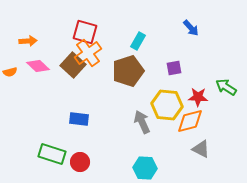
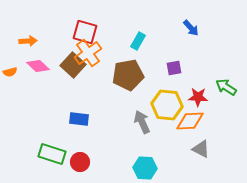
brown pentagon: moved 4 px down; rotated 8 degrees clockwise
orange diamond: rotated 12 degrees clockwise
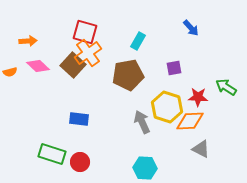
yellow hexagon: moved 2 px down; rotated 12 degrees clockwise
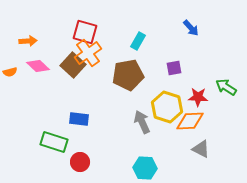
green rectangle: moved 2 px right, 12 px up
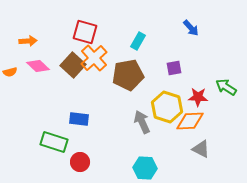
orange cross: moved 6 px right, 5 px down; rotated 8 degrees counterclockwise
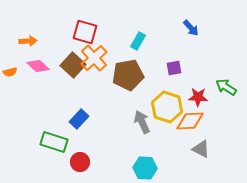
blue rectangle: rotated 54 degrees counterclockwise
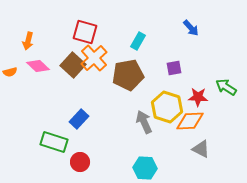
orange arrow: rotated 108 degrees clockwise
gray arrow: moved 2 px right
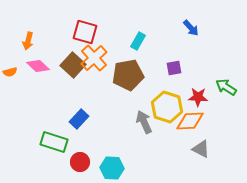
cyan hexagon: moved 33 px left
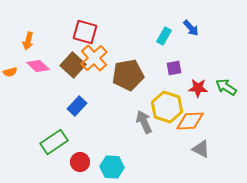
cyan rectangle: moved 26 px right, 5 px up
red star: moved 9 px up
blue rectangle: moved 2 px left, 13 px up
green rectangle: rotated 52 degrees counterclockwise
cyan hexagon: moved 1 px up
